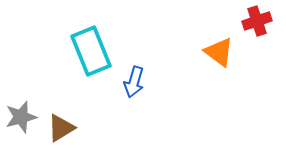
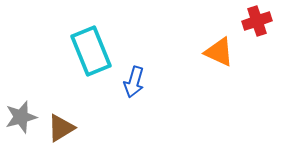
orange triangle: rotated 12 degrees counterclockwise
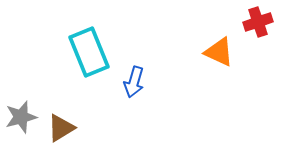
red cross: moved 1 px right, 1 px down
cyan rectangle: moved 2 px left, 1 px down
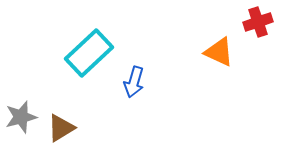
cyan rectangle: moved 1 px down; rotated 69 degrees clockwise
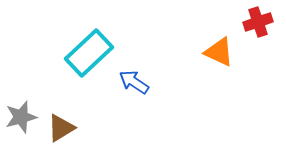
blue arrow: rotated 108 degrees clockwise
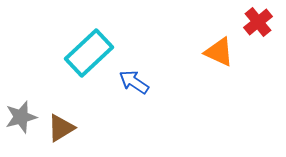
red cross: rotated 20 degrees counterclockwise
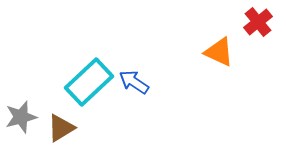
cyan rectangle: moved 29 px down
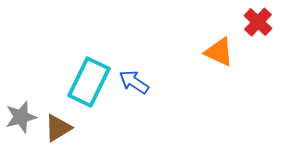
red cross: rotated 8 degrees counterclockwise
cyan rectangle: rotated 21 degrees counterclockwise
brown triangle: moved 3 px left
